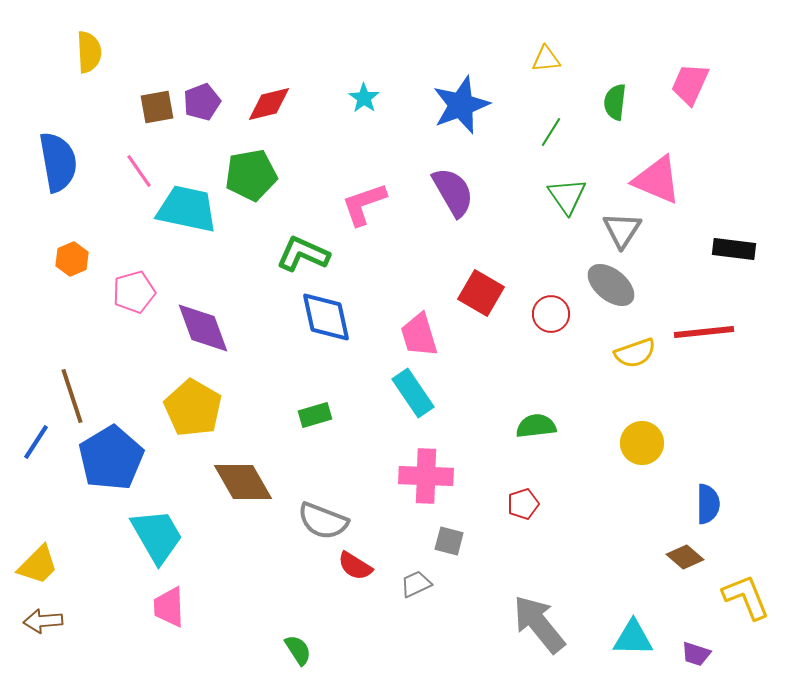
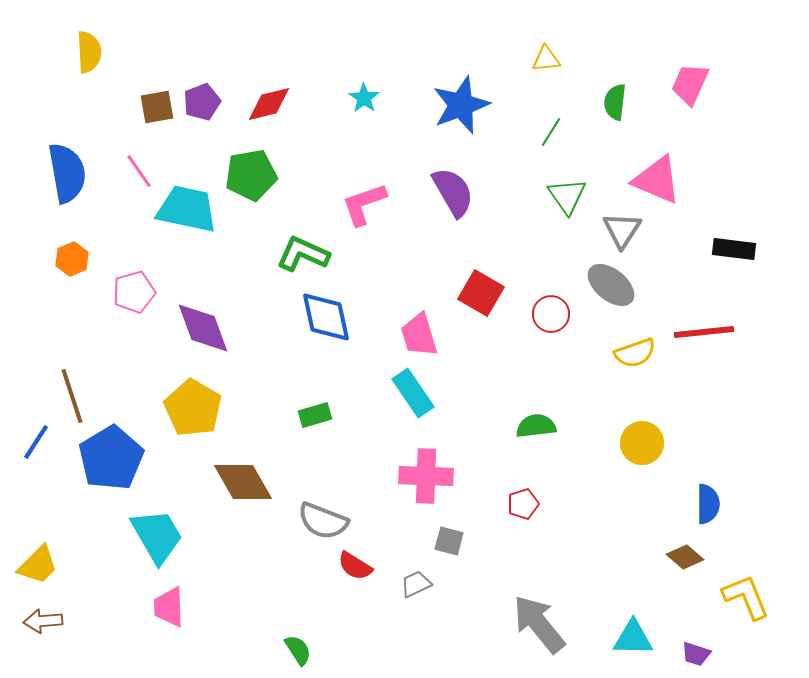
blue semicircle at (58, 162): moved 9 px right, 11 px down
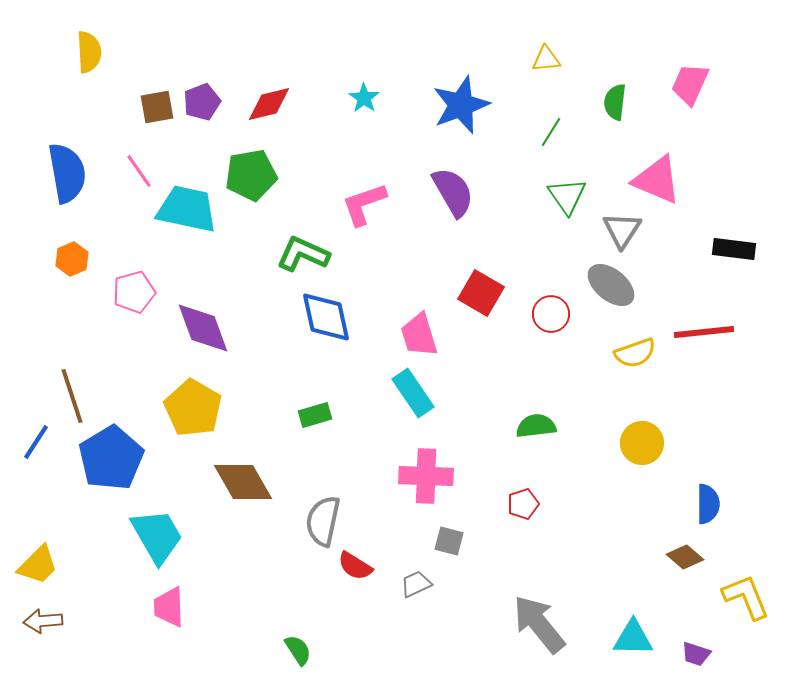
gray semicircle at (323, 521): rotated 81 degrees clockwise
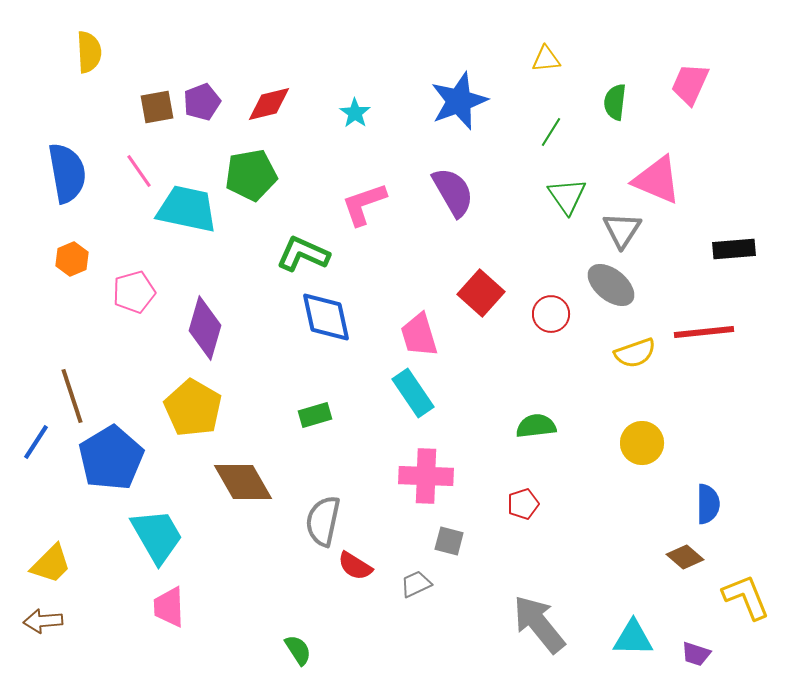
cyan star at (364, 98): moved 9 px left, 15 px down
blue star at (461, 105): moved 2 px left, 4 px up
black rectangle at (734, 249): rotated 12 degrees counterclockwise
red square at (481, 293): rotated 12 degrees clockwise
purple diamond at (203, 328): moved 2 px right; rotated 36 degrees clockwise
yellow trapezoid at (38, 565): moved 13 px right, 1 px up
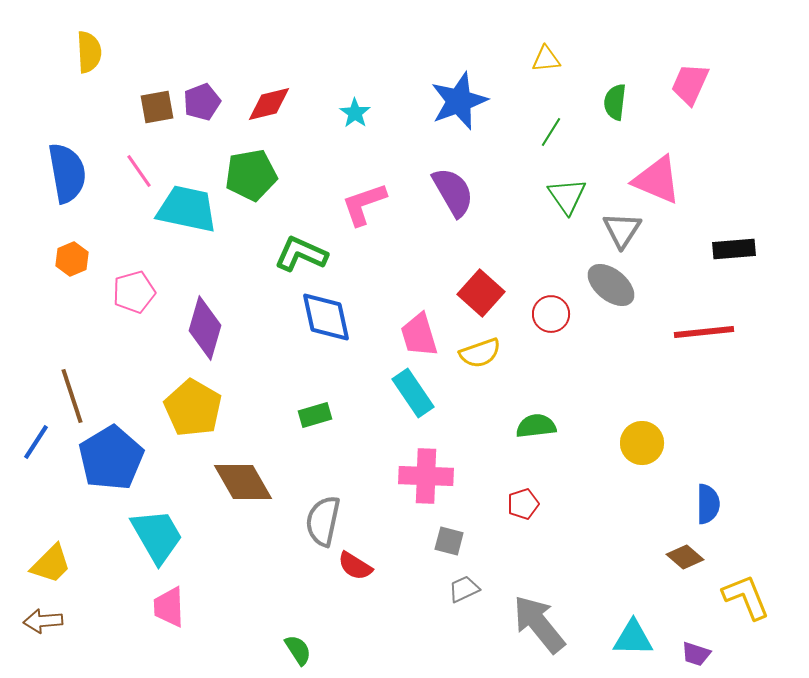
green L-shape at (303, 254): moved 2 px left
yellow semicircle at (635, 353): moved 155 px left
gray trapezoid at (416, 584): moved 48 px right, 5 px down
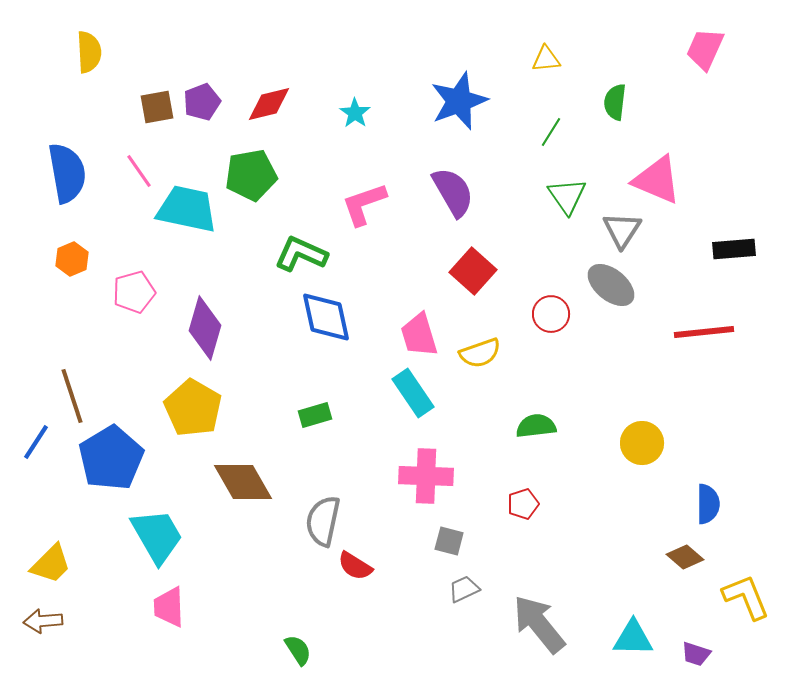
pink trapezoid at (690, 84): moved 15 px right, 35 px up
red square at (481, 293): moved 8 px left, 22 px up
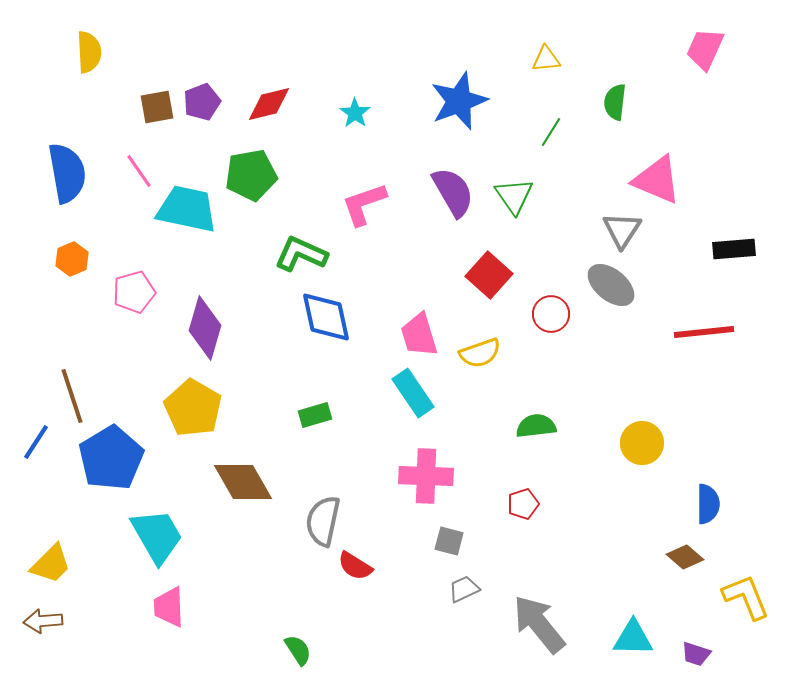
green triangle at (567, 196): moved 53 px left
red square at (473, 271): moved 16 px right, 4 px down
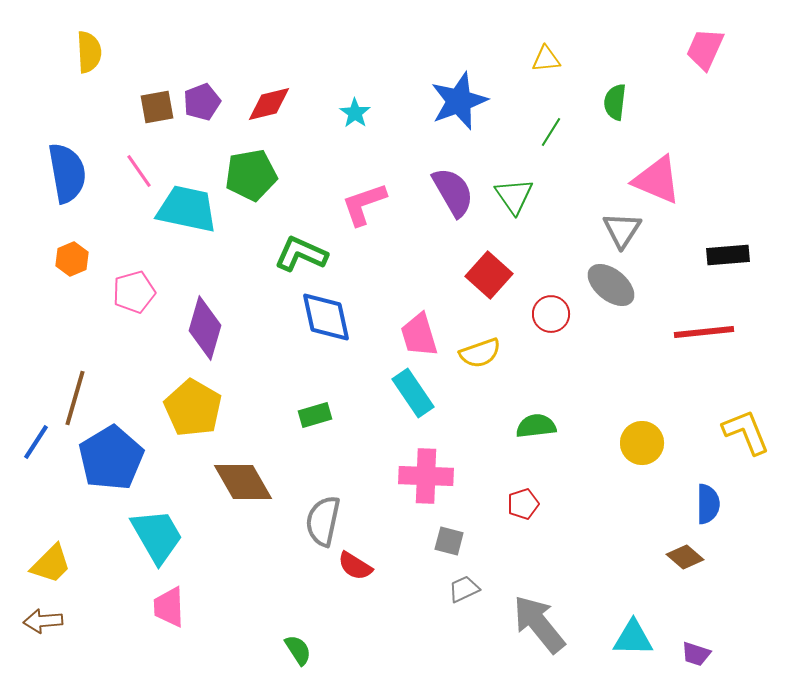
black rectangle at (734, 249): moved 6 px left, 6 px down
brown line at (72, 396): moved 3 px right, 2 px down; rotated 34 degrees clockwise
yellow L-shape at (746, 597): moved 165 px up
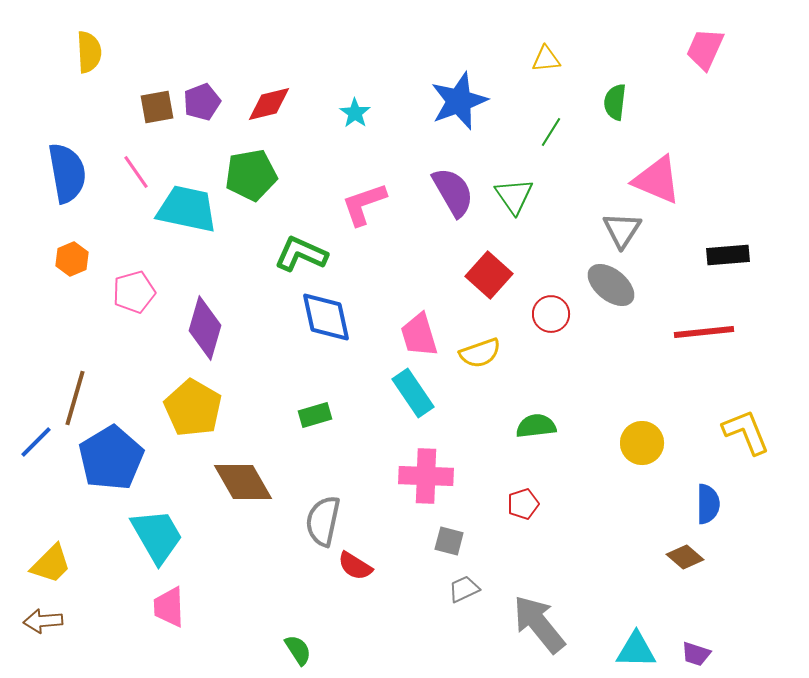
pink line at (139, 171): moved 3 px left, 1 px down
blue line at (36, 442): rotated 12 degrees clockwise
cyan triangle at (633, 638): moved 3 px right, 12 px down
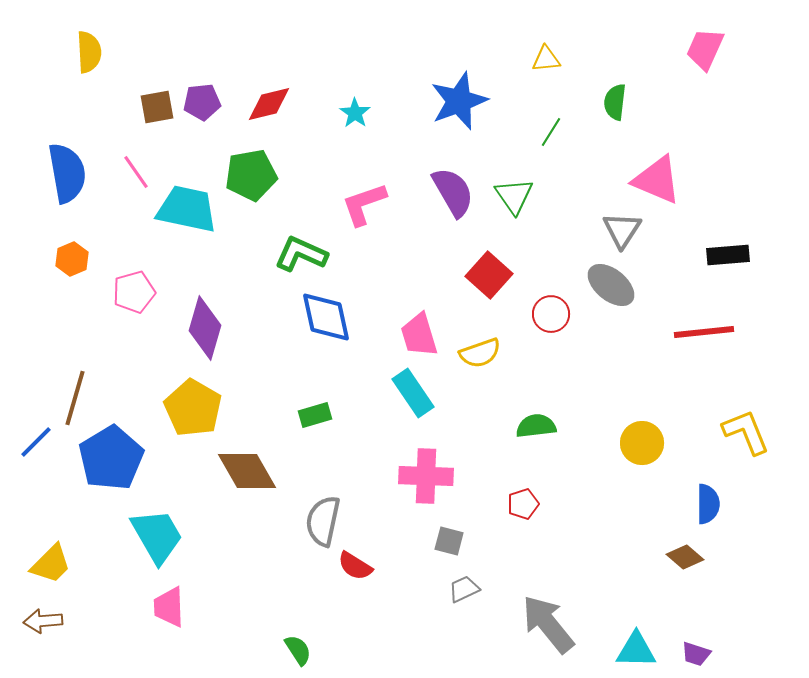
purple pentagon at (202, 102): rotated 15 degrees clockwise
brown diamond at (243, 482): moved 4 px right, 11 px up
gray arrow at (539, 624): moved 9 px right
